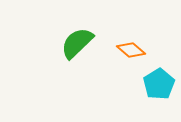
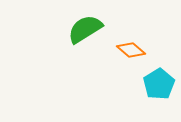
green semicircle: moved 8 px right, 14 px up; rotated 12 degrees clockwise
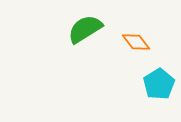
orange diamond: moved 5 px right, 8 px up; rotated 12 degrees clockwise
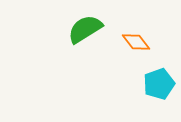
cyan pentagon: rotated 12 degrees clockwise
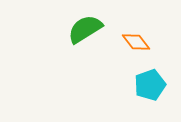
cyan pentagon: moved 9 px left, 1 px down
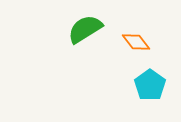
cyan pentagon: rotated 16 degrees counterclockwise
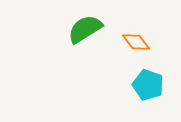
cyan pentagon: moved 2 px left; rotated 16 degrees counterclockwise
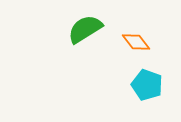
cyan pentagon: moved 1 px left
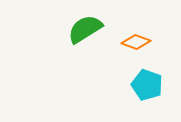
orange diamond: rotated 32 degrees counterclockwise
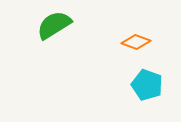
green semicircle: moved 31 px left, 4 px up
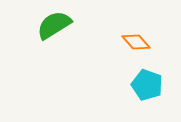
orange diamond: rotated 28 degrees clockwise
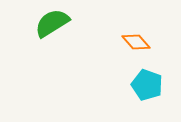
green semicircle: moved 2 px left, 2 px up
